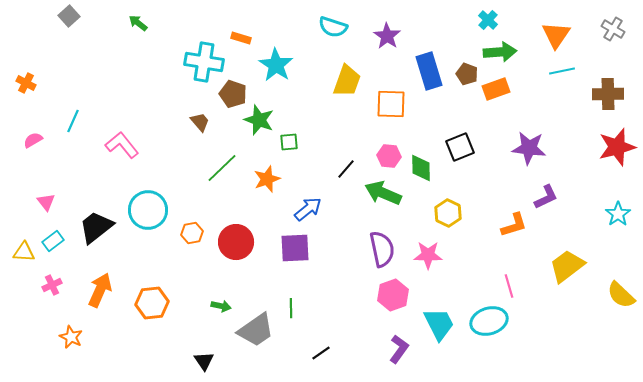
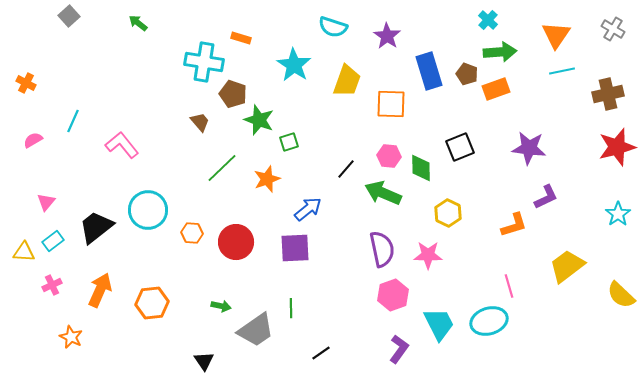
cyan star at (276, 65): moved 18 px right
brown cross at (608, 94): rotated 12 degrees counterclockwise
green square at (289, 142): rotated 12 degrees counterclockwise
pink triangle at (46, 202): rotated 18 degrees clockwise
orange hexagon at (192, 233): rotated 15 degrees clockwise
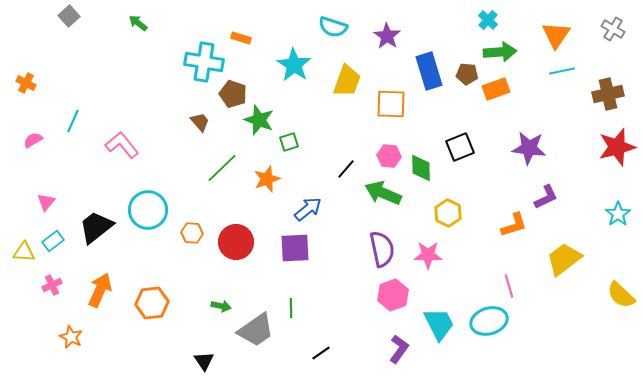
brown pentagon at (467, 74): rotated 15 degrees counterclockwise
yellow trapezoid at (567, 266): moved 3 px left, 7 px up
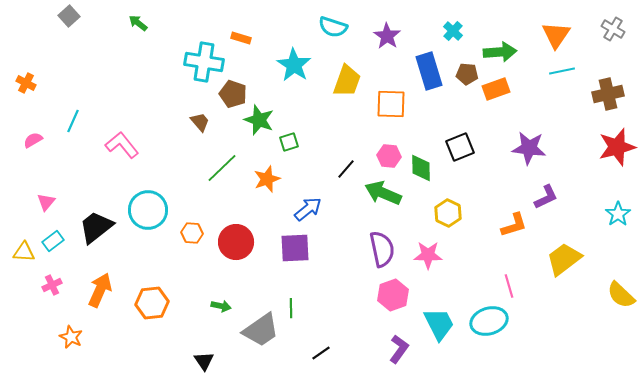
cyan cross at (488, 20): moved 35 px left, 11 px down
gray trapezoid at (256, 330): moved 5 px right
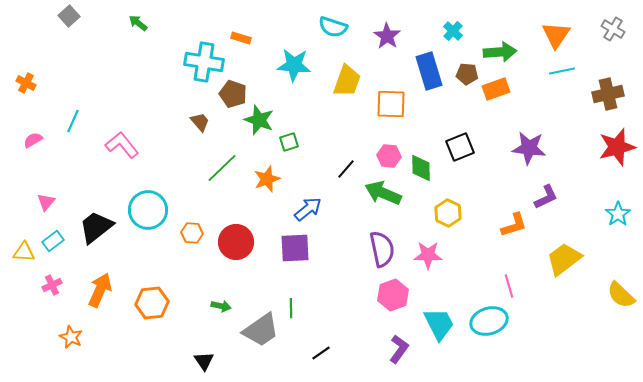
cyan star at (294, 65): rotated 28 degrees counterclockwise
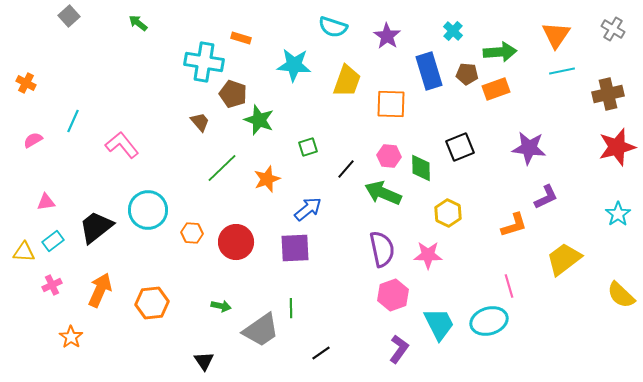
green square at (289, 142): moved 19 px right, 5 px down
pink triangle at (46, 202): rotated 42 degrees clockwise
orange star at (71, 337): rotated 10 degrees clockwise
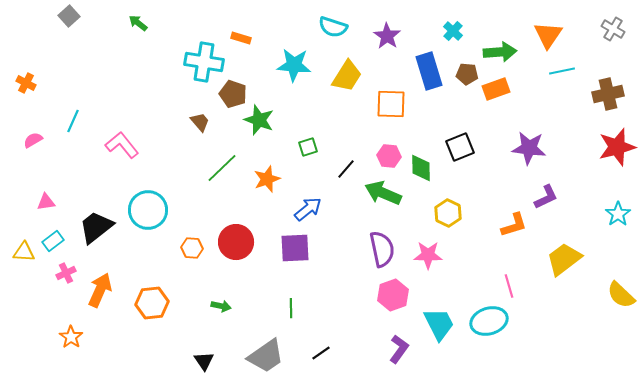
orange triangle at (556, 35): moved 8 px left
yellow trapezoid at (347, 81): moved 5 px up; rotated 12 degrees clockwise
orange hexagon at (192, 233): moved 15 px down
pink cross at (52, 285): moved 14 px right, 12 px up
gray trapezoid at (261, 330): moved 5 px right, 26 px down
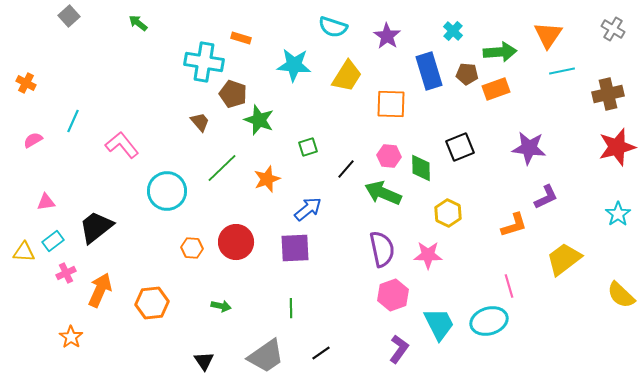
cyan circle at (148, 210): moved 19 px right, 19 px up
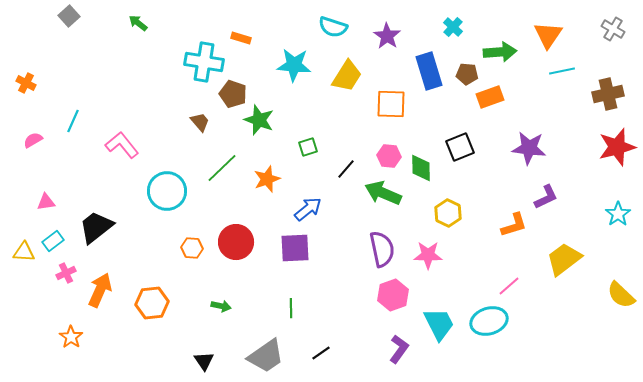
cyan cross at (453, 31): moved 4 px up
orange rectangle at (496, 89): moved 6 px left, 8 px down
pink line at (509, 286): rotated 65 degrees clockwise
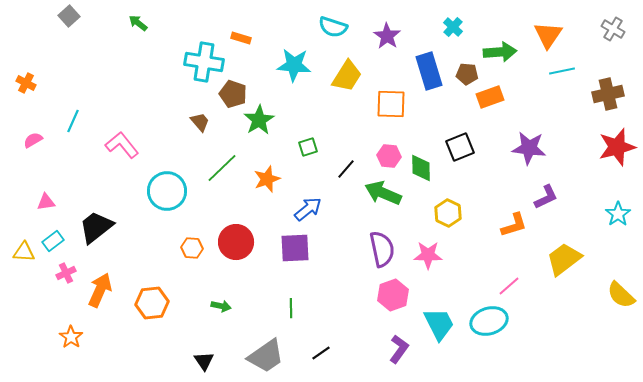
green star at (259, 120): rotated 20 degrees clockwise
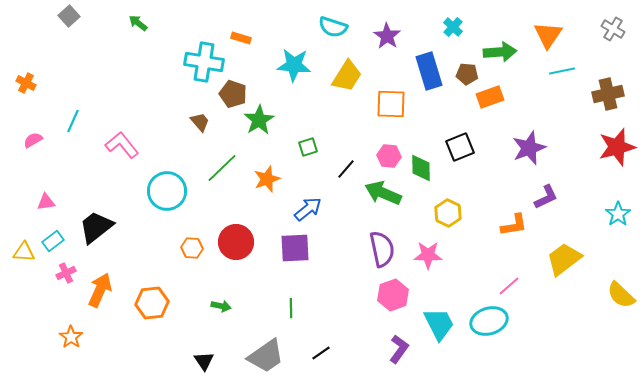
purple star at (529, 148): rotated 28 degrees counterclockwise
orange L-shape at (514, 225): rotated 8 degrees clockwise
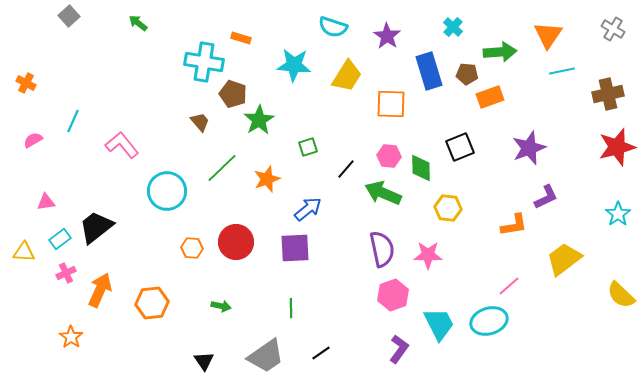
yellow hexagon at (448, 213): moved 5 px up; rotated 20 degrees counterclockwise
cyan rectangle at (53, 241): moved 7 px right, 2 px up
